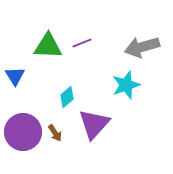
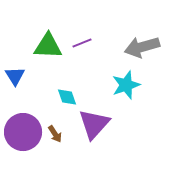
cyan diamond: rotated 70 degrees counterclockwise
brown arrow: moved 1 px down
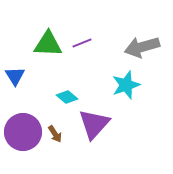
green triangle: moved 2 px up
cyan diamond: rotated 30 degrees counterclockwise
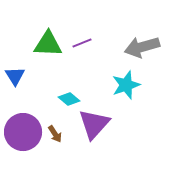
cyan diamond: moved 2 px right, 2 px down
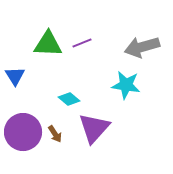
cyan star: rotated 28 degrees clockwise
purple triangle: moved 4 px down
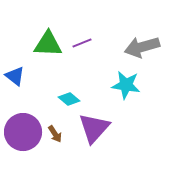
blue triangle: rotated 20 degrees counterclockwise
